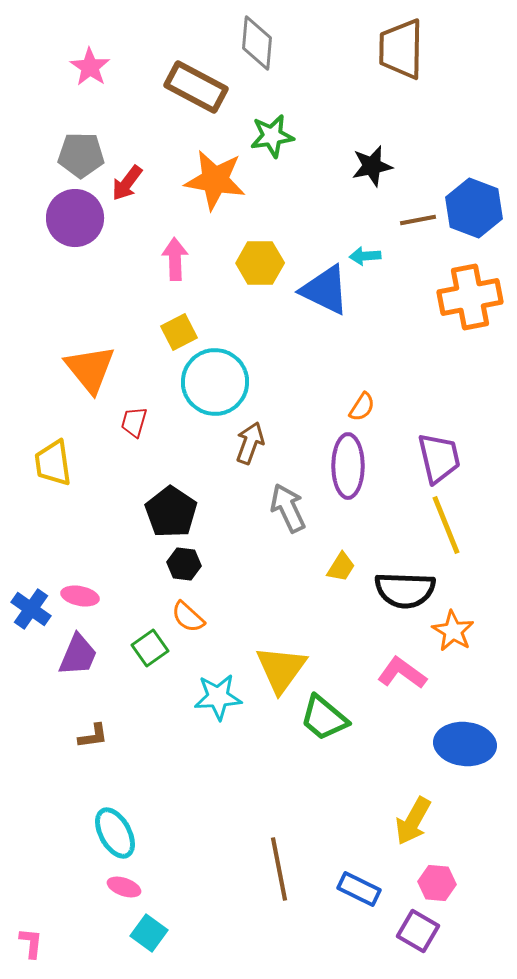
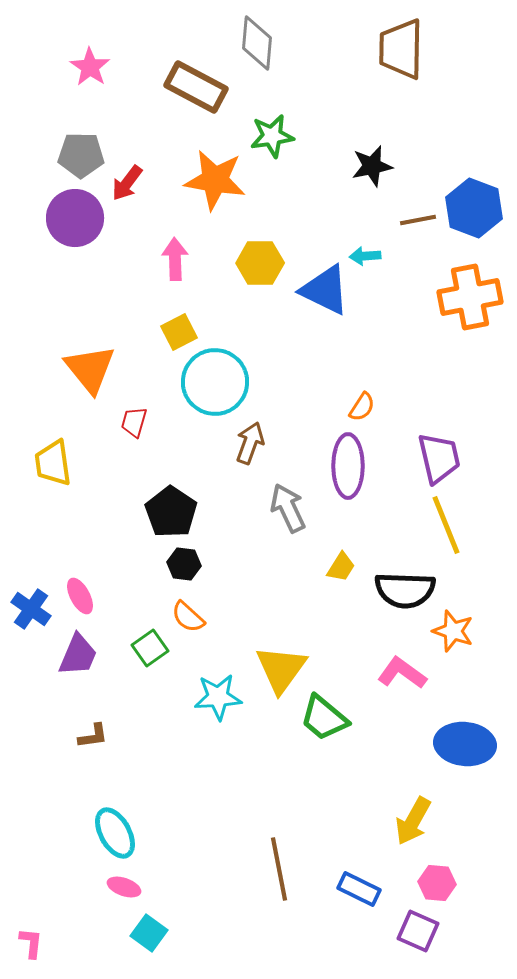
pink ellipse at (80, 596): rotated 51 degrees clockwise
orange star at (453, 631): rotated 12 degrees counterclockwise
purple square at (418, 931): rotated 6 degrees counterclockwise
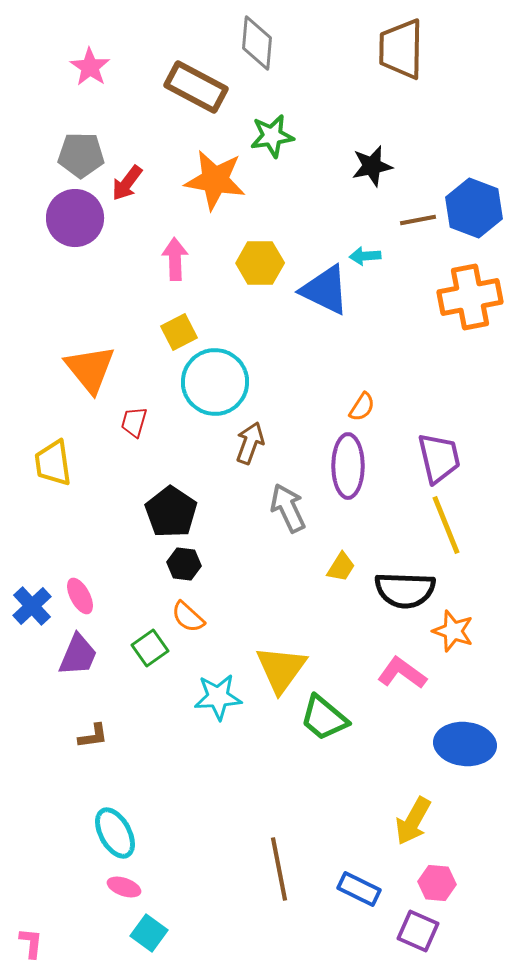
blue cross at (31, 609): moved 1 px right, 3 px up; rotated 12 degrees clockwise
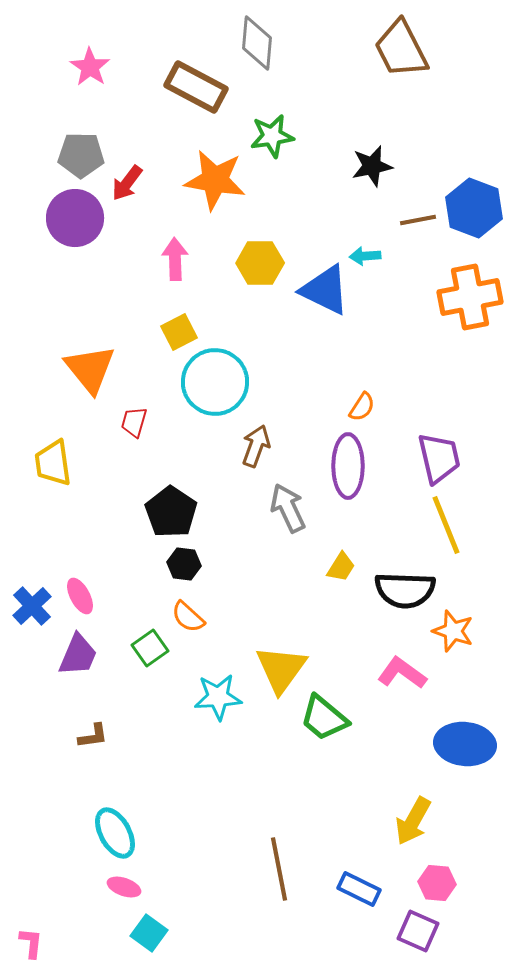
brown trapezoid at (401, 49): rotated 28 degrees counterclockwise
brown arrow at (250, 443): moved 6 px right, 3 px down
